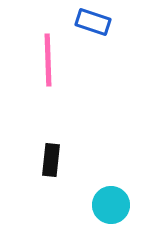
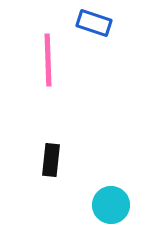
blue rectangle: moved 1 px right, 1 px down
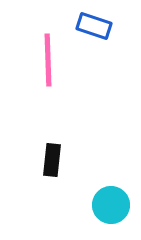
blue rectangle: moved 3 px down
black rectangle: moved 1 px right
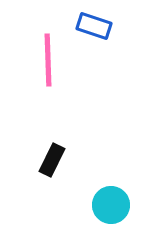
black rectangle: rotated 20 degrees clockwise
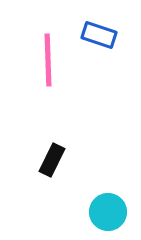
blue rectangle: moved 5 px right, 9 px down
cyan circle: moved 3 px left, 7 px down
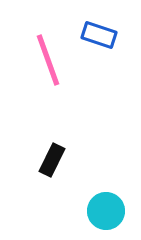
pink line: rotated 18 degrees counterclockwise
cyan circle: moved 2 px left, 1 px up
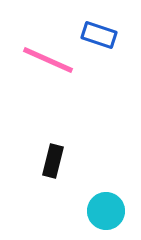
pink line: rotated 46 degrees counterclockwise
black rectangle: moved 1 px right, 1 px down; rotated 12 degrees counterclockwise
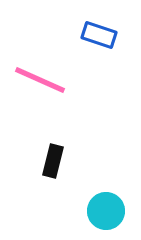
pink line: moved 8 px left, 20 px down
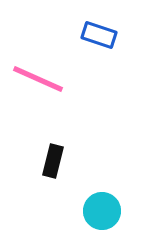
pink line: moved 2 px left, 1 px up
cyan circle: moved 4 px left
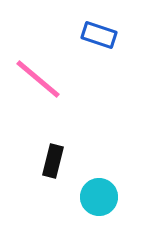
pink line: rotated 16 degrees clockwise
cyan circle: moved 3 px left, 14 px up
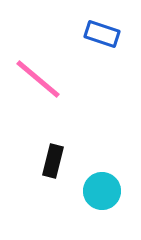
blue rectangle: moved 3 px right, 1 px up
cyan circle: moved 3 px right, 6 px up
